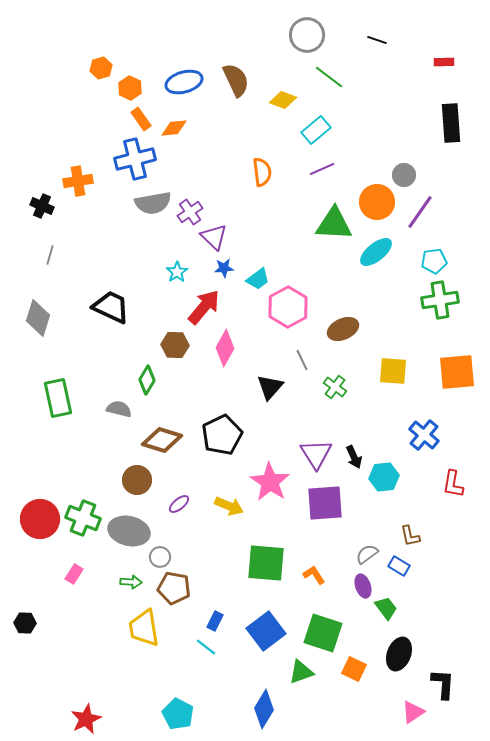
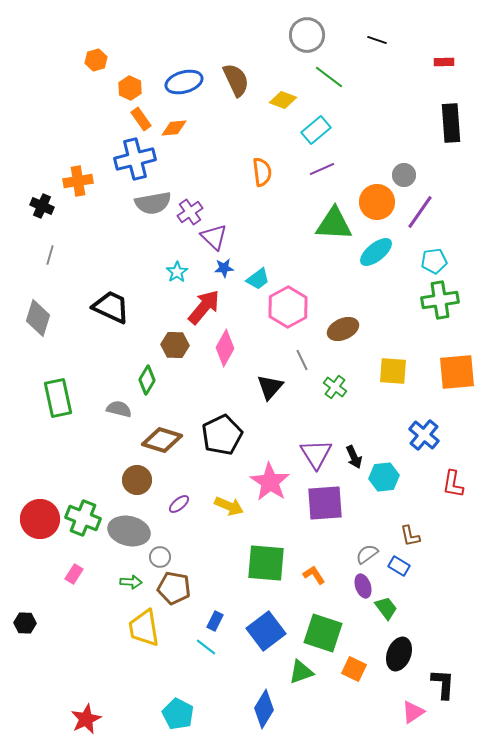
orange hexagon at (101, 68): moved 5 px left, 8 px up
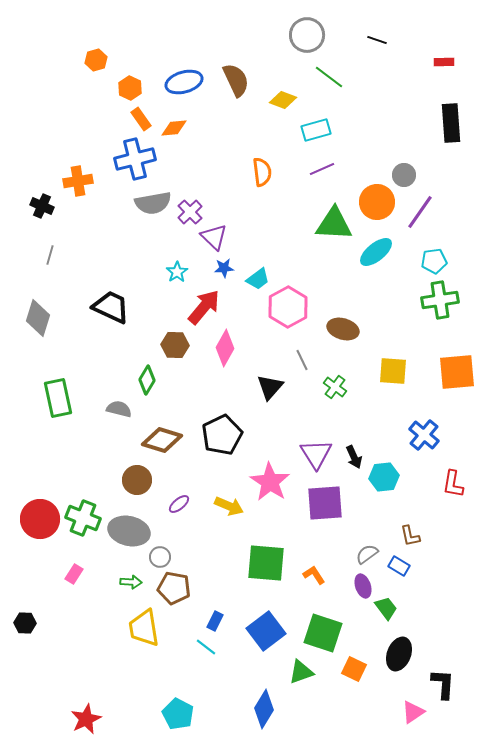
cyan rectangle at (316, 130): rotated 24 degrees clockwise
purple cross at (190, 212): rotated 10 degrees counterclockwise
brown ellipse at (343, 329): rotated 40 degrees clockwise
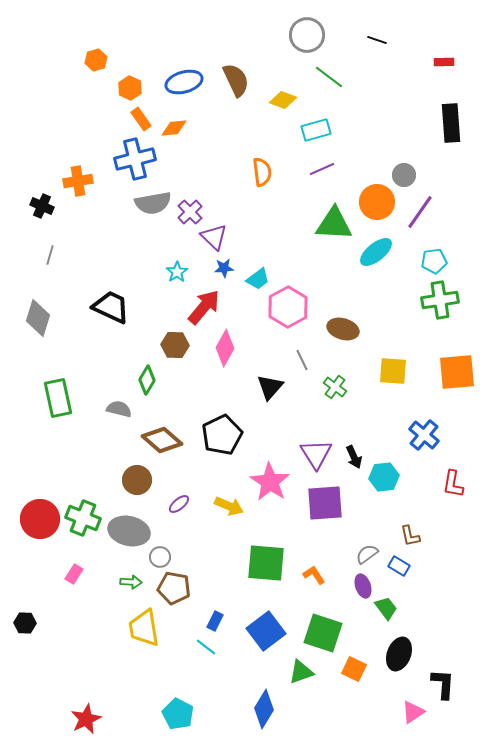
brown diamond at (162, 440): rotated 24 degrees clockwise
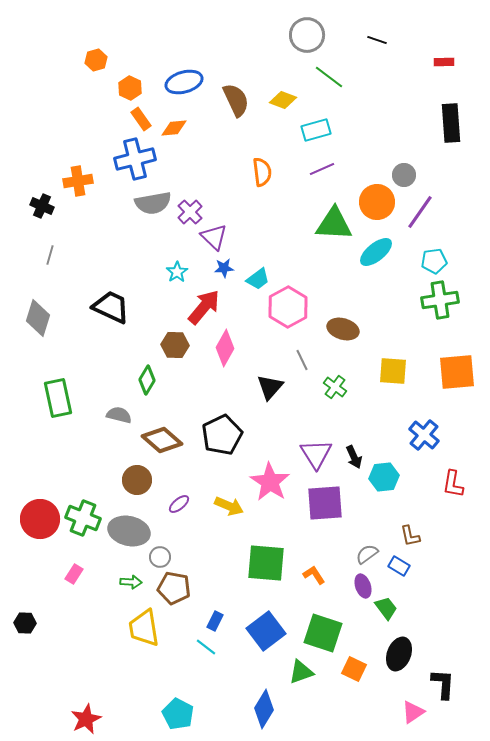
brown semicircle at (236, 80): moved 20 px down
gray semicircle at (119, 409): moved 6 px down
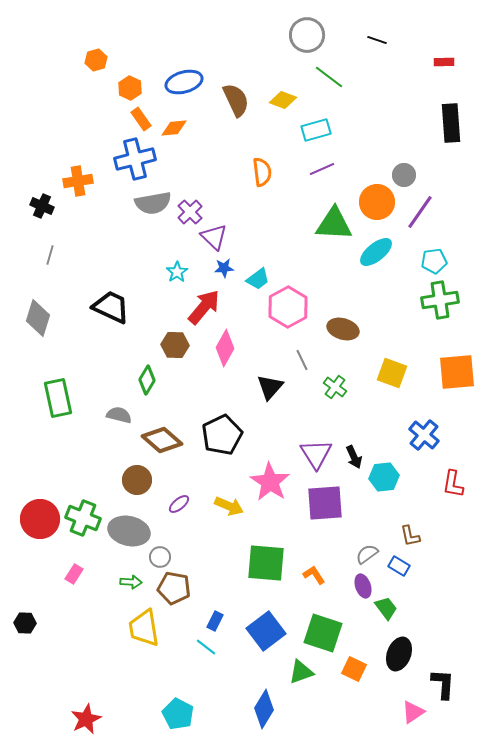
yellow square at (393, 371): moved 1 px left, 2 px down; rotated 16 degrees clockwise
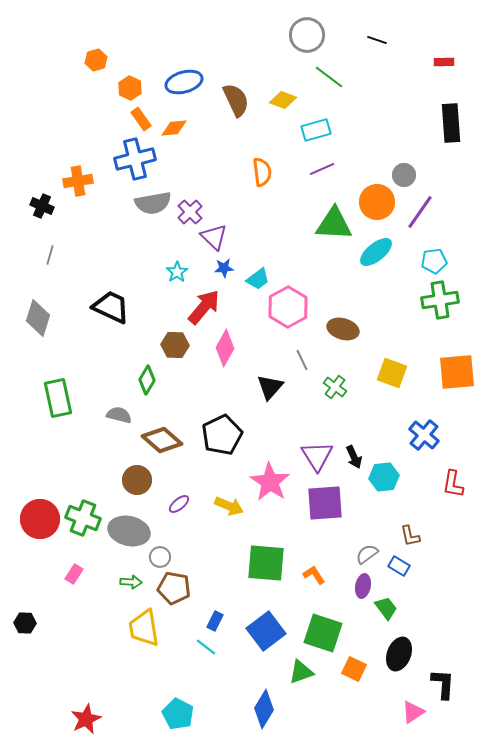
purple triangle at (316, 454): moved 1 px right, 2 px down
purple ellipse at (363, 586): rotated 30 degrees clockwise
